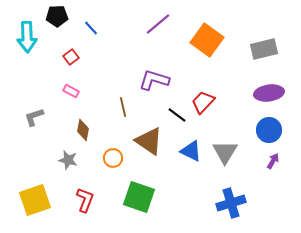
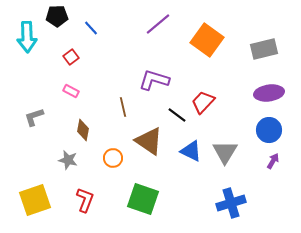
green square: moved 4 px right, 2 px down
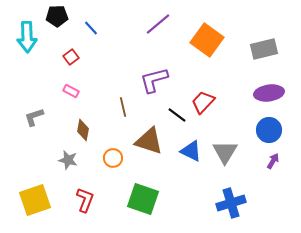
purple L-shape: rotated 32 degrees counterclockwise
brown triangle: rotated 16 degrees counterclockwise
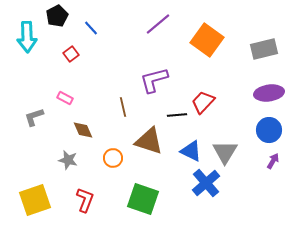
black pentagon: rotated 25 degrees counterclockwise
red square: moved 3 px up
pink rectangle: moved 6 px left, 7 px down
black line: rotated 42 degrees counterclockwise
brown diamond: rotated 35 degrees counterclockwise
blue cross: moved 25 px left, 20 px up; rotated 24 degrees counterclockwise
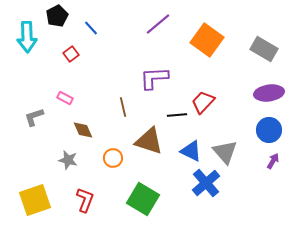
gray rectangle: rotated 44 degrees clockwise
purple L-shape: moved 2 px up; rotated 12 degrees clockwise
gray triangle: rotated 12 degrees counterclockwise
green square: rotated 12 degrees clockwise
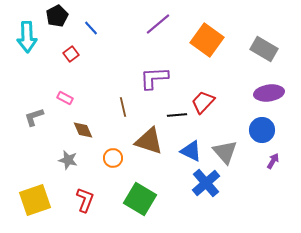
blue circle: moved 7 px left
green square: moved 3 px left
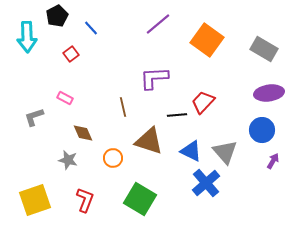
brown diamond: moved 3 px down
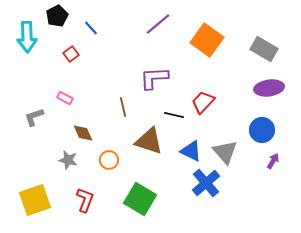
purple ellipse: moved 5 px up
black line: moved 3 px left; rotated 18 degrees clockwise
orange circle: moved 4 px left, 2 px down
